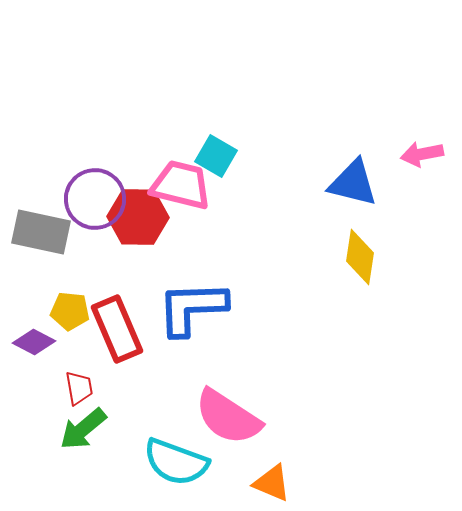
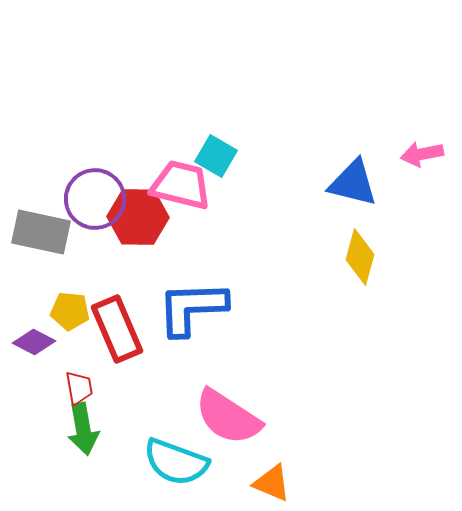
yellow diamond: rotated 6 degrees clockwise
green arrow: rotated 60 degrees counterclockwise
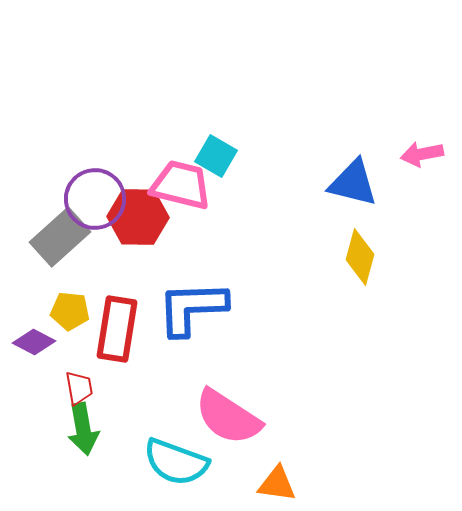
gray rectangle: moved 19 px right, 5 px down; rotated 54 degrees counterclockwise
red rectangle: rotated 32 degrees clockwise
orange triangle: moved 5 px right, 1 px down; rotated 15 degrees counterclockwise
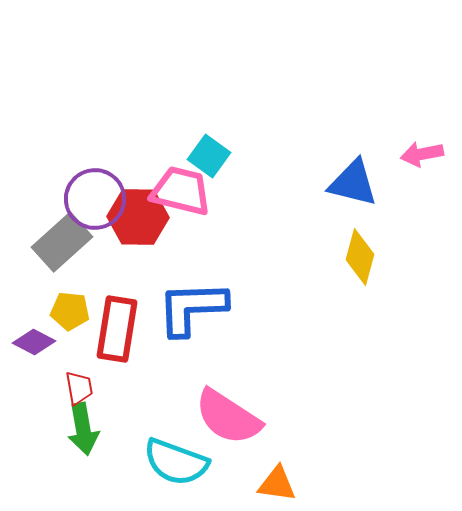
cyan square: moved 7 px left; rotated 6 degrees clockwise
pink trapezoid: moved 6 px down
gray rectangle: moved 2 px right, 5 px down
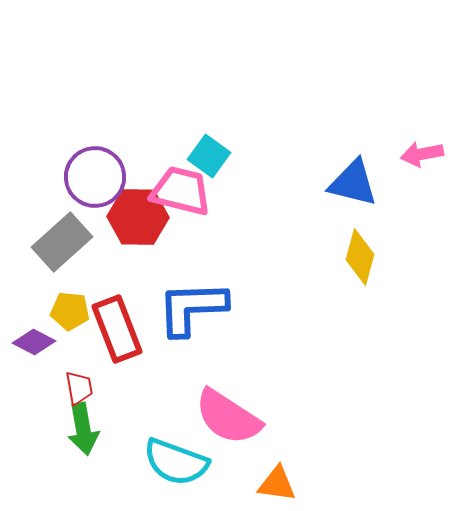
purple circle: moved 22 px up
red rectangle: rotated 30 degrees counterclockwise
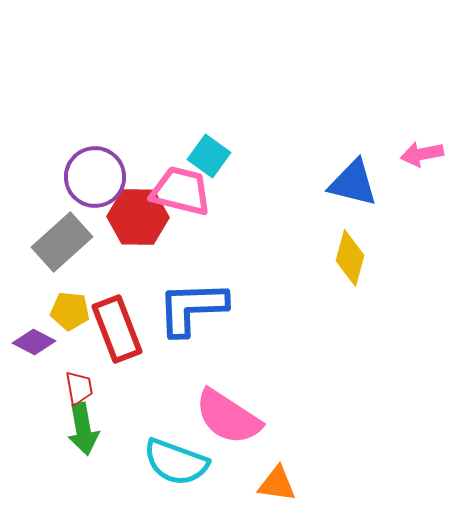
yellow diamond: moved 10 px left, 1 px down
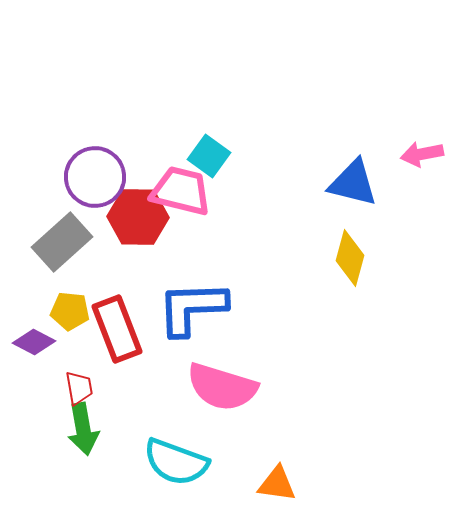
pink semicircle: moved 6 px left, 30 px up; rotated 16 degrees counterclockwise
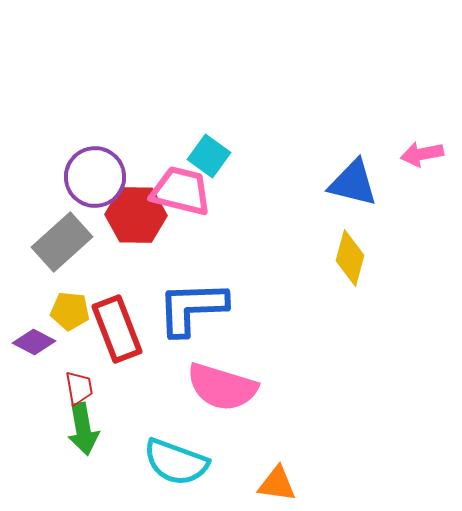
red hexagon: moved 2 px left, 2 px up
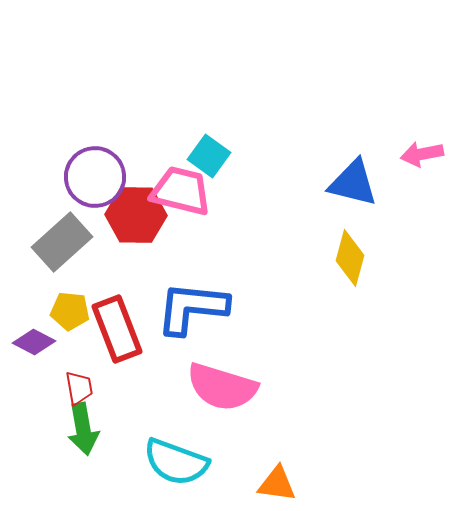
blue L-shape: rotated 8 degrees clockwise
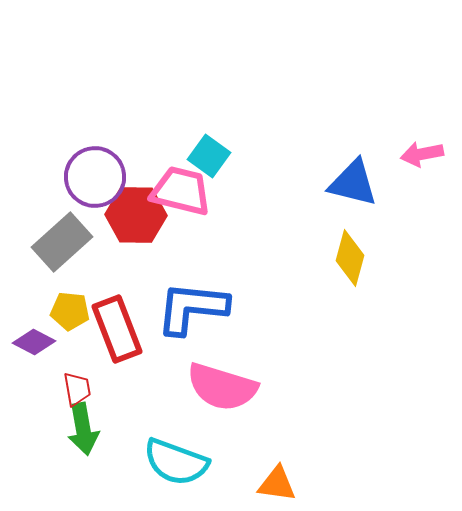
red trapezoid: moved 2 px left, 1 px down
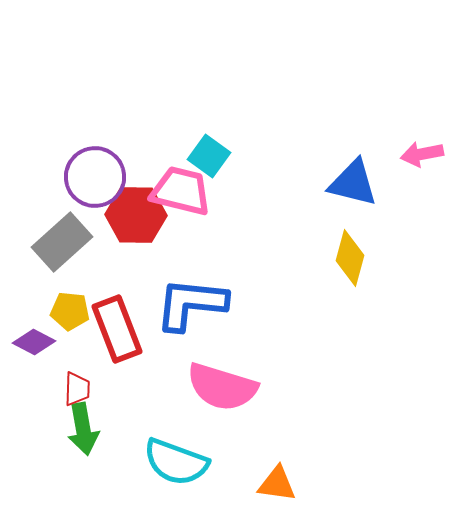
blue L-shape: moved 1 px left, 4 px up
red trapezoid: rotated 12 degrees clockwise
